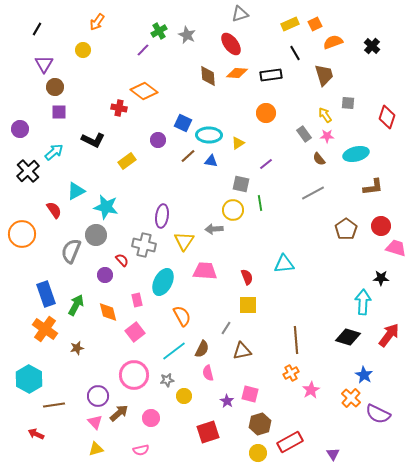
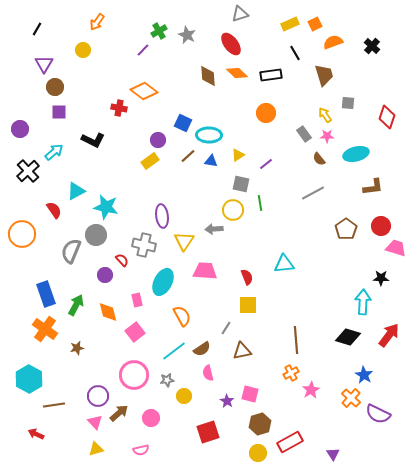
orange diamond at (237, 73): rotated 40 degrees clockwise
yellow triangle at (238, 143): moved 12 px down
yellow rectangle at (127, 161): moved 23 px right
purple ellipse at (162, 216): rotated 15 degrees counterclockwise
brown semicircle at (202, 349): rotated 30 degrees clockwise
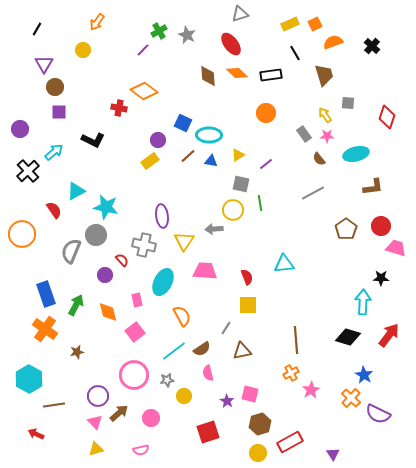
brown star at (77, 348): moved 4 px down
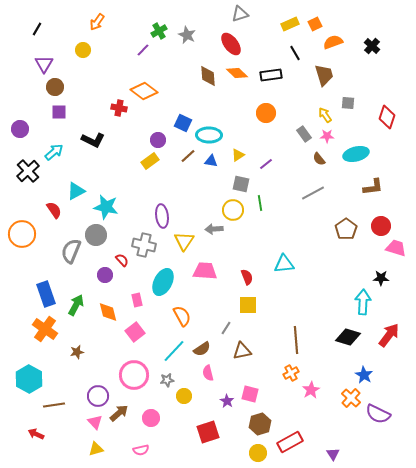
cyan line at (174, 351): rotated 10 degrees counterclockwise
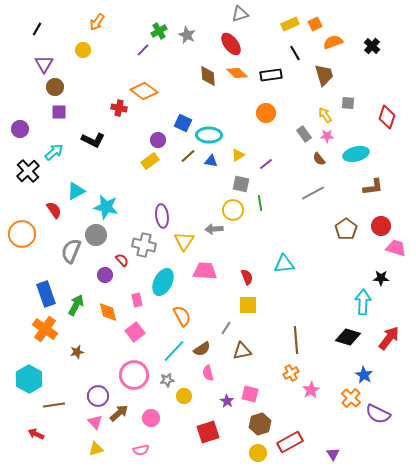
red arrow at (389, 335): moved 3 px down
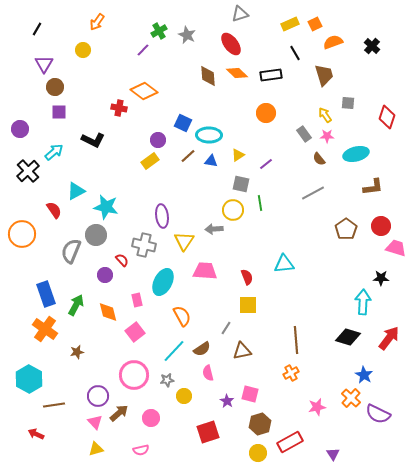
pink star at (311, 390): moved 6 px right, 17 px down; rotated 18 degrees clockwise
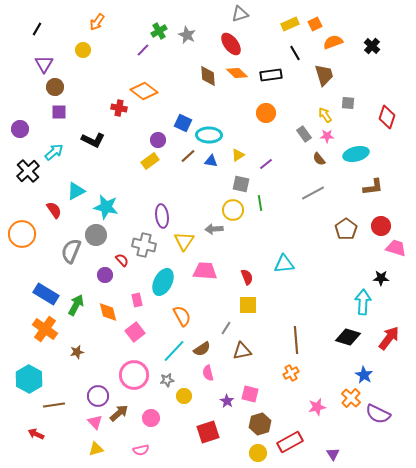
blue rectangle at (46, 294): rotated 40 degrees counterclockwise
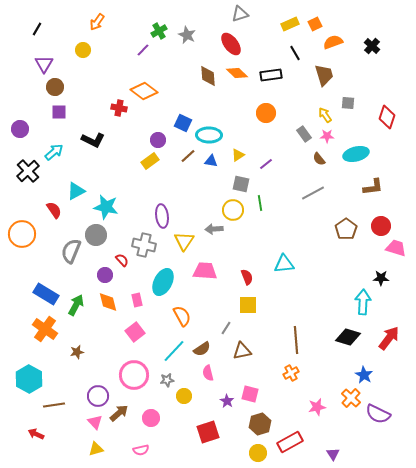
orange diamond at (108, 312): moved 10 px up
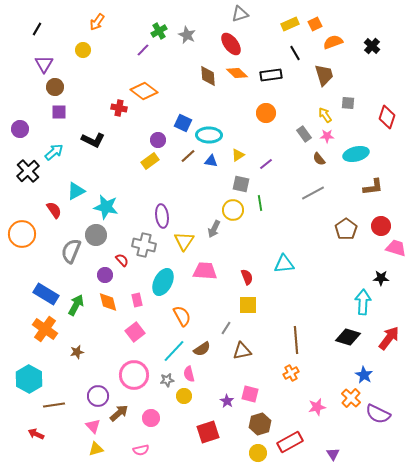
gray arrow at (214, 229): rotated 60 degrees counterclockwise
pink semicircle at (208, 373): moved 19 px left, 1 px down
pink triangle at (95, 422): moved 2 px left, 4 px down
